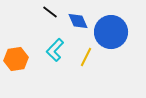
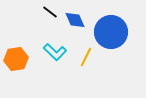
blue diamond: moved 3 px left, 1 px up
cyan L-shape: moved 2 px down; rotated 90 degrees counterclockwise
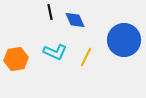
black line: rotated 42 degrees clockwise
blue circle: moved 13 px right, 8 px down
cyan L-shape: rotated 20 degrees counterclockwise
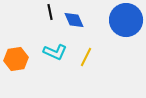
blue diamond: moved 1 px left
blue circle: moved 2 px right, 20 px up
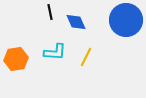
blue diamond: moved 2 px right, 2 px down
cyan L-shape: rotated 20 degrees counterclockwise
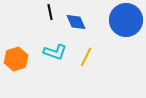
cyan L-shape: rotated 15 degrees clockwise
orange hexagon: rotated 10 degrees counterclockwise
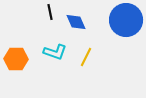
orange hexagon: rotated 20 degrees clockwise
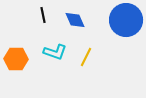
black line: moved 7 px left, 3 px down
blue diamond: moved 1 px left, 2 px up
